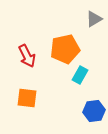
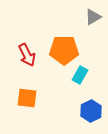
gray triangle: moved 1 px left, 2 px up
orange pentagon: moved 1 px left, 1 px down; rotated 12 degrees clockwise
red arrow: moved 1 px up
blue hexagon: moved 3 px left; rotated 20 degrees counterclockwise
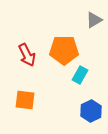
gray triangle: moved 1 px right, 3 px down
orange square: moved 2 px left, 2 px down
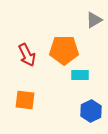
cyan rectangle: rotated 60 degrees clockwise
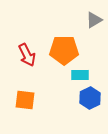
blue hexagon: moved 1 px left, 13 px up
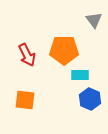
gray triangle: rotated 36 degrees counterclockwise
blue hexagon: moved 1 px down; rotated 10 degrees counterclockwise
